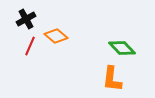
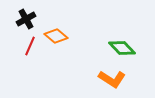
orange L-shape: rotated 64 degrees counterclockwise
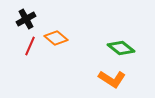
orange diamond: moved 2 px down
green diamond: moved 1 px left; rotated 8 degrees counterclockwise
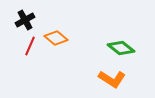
black cross: moved 1 px left, 1 px down
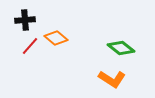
black cross: rotated 24 degrees clockwise
red line: rotated 18 degrees clockwise
